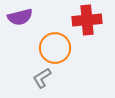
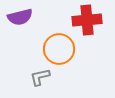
orange circle: moved 4 px right, 1 px down
gray L-shape: moved 2 px left, 1 px up; rotated 20 degrees clockwise
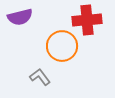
orange circle: moved 3 px right, 3 px up
gray L-shape: rotated 65 degrees clockwise
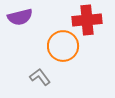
orange circle: moved 1 px right
